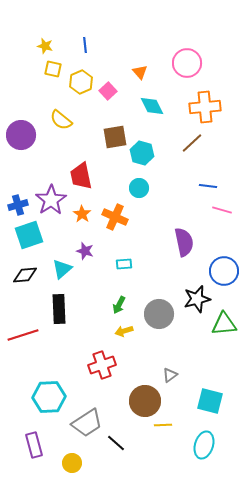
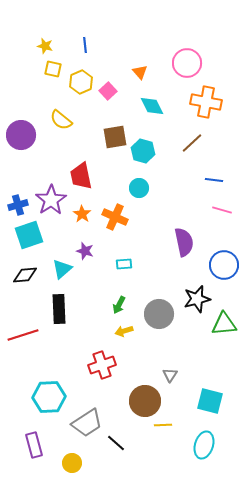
orange cross at (205, 107): moved 1 px right, 5 px up; rotated 16 degrees clockwise
cyan hexagon at (142, 153): moved 1 px right, 2 px up
blue line at (208, 186): moved 6 px right, 6 px up
blue circle at (224, 271): moved 6 px up
gray triangle at (170, 375): rotated 21 degrees counterclockwise
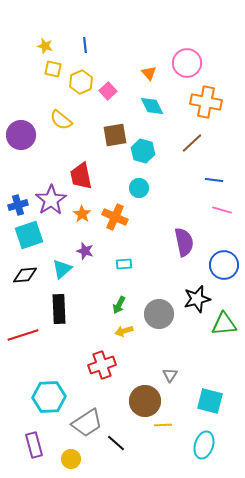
orange triangle at (140, 72): moved 9 px right, 1 px down
brown square at (115, 137): moved 2 px up
yellow circle at (72, 463): moved 1 px left, 4 px up
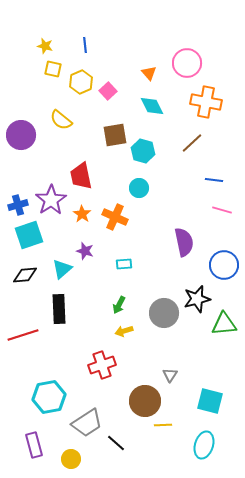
gray circle at (159, 314): moved 5 px right, 1 px up
cyan hexagon at (49, 397): rotated 8 degrees counterclockwise
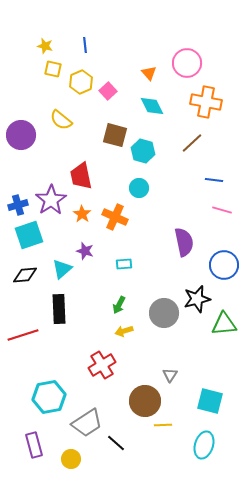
brown square at (115, 135): rotated 25 degrees clockwise
red cross at (102, 365): rotated 12 degrees counterclockwise
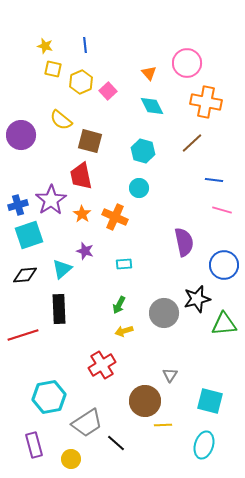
brown square at (115, 135): moved 25 px left, 6 px down
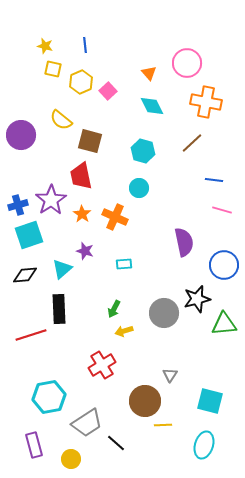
green arrow at (119, 305): moved 5 px left, 4 px down
red line at (23, 335): moved 8 px right
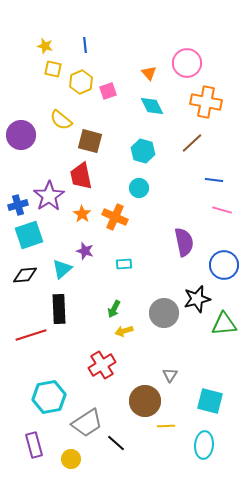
pink square at (108, 91): rotated 24 degrees clockwise
purple star at (51, 200): moved 2 px left, 4 px up
yellow line at (163, 425): moved 3 px right, 1 px down
cyan ellipse at (204, 445): rotated 12 degrees counterclockwise
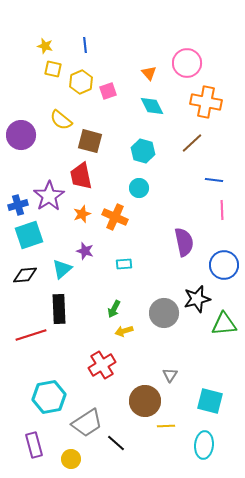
pink line at (222, 210): rotated 72 degrees clockwise
orange star at (82, 214): rotated 18 degrees clockwise
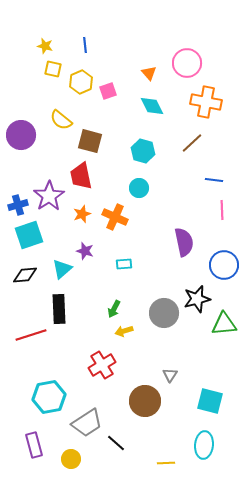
yellow line at (166, 426): moved 37 px down
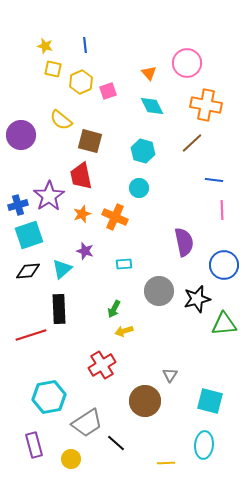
orange cross at (206, 102): moved 3 px down
black diamond at (25, 275): moved 3 px right, 4 px up
gray circle at (164, 313): moved 5 px left, 22 px up
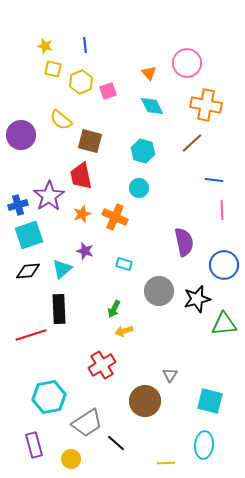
cyan rectangle at (124, 264): rotated 21 degrees clockwise
